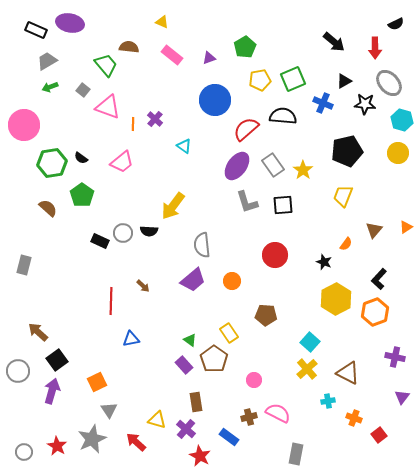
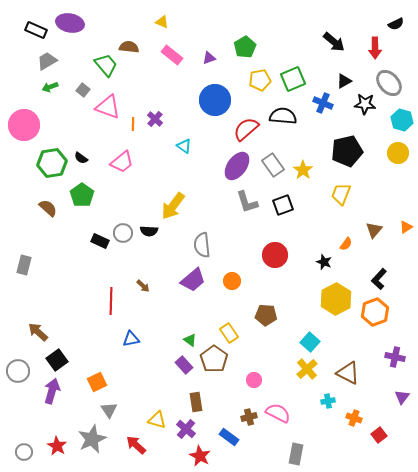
yellow trapezoid at (343, 196): moved 2 px left, 2 px up
black square at (283, 205): rotated 15 degrees counterclockwise
red arrow at (136, 442): moved 3 px down
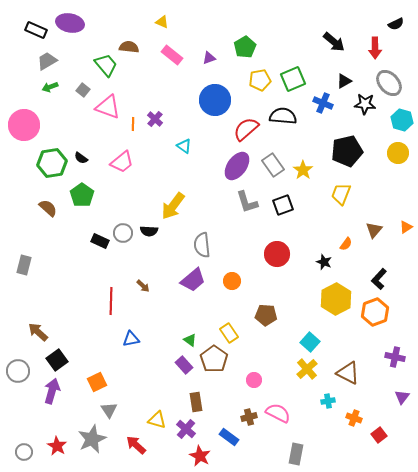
red circle at (275, 255): moved 2 px right, 1 px up
